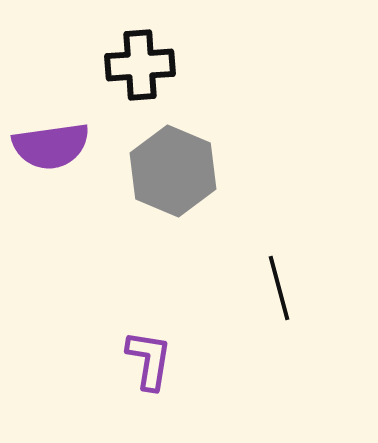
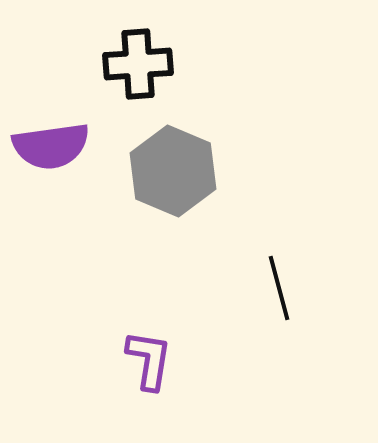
black cross: moved 2 px left, 1 px up
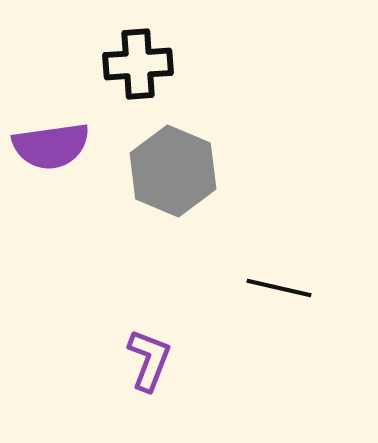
black line: rotated 62 degrees counterclockwise
purple L-shape: rotated 12 degrees clockwise
